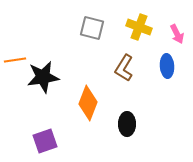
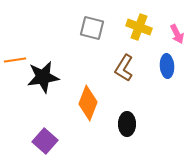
purple square: rotated 30 degrees counterclockwise
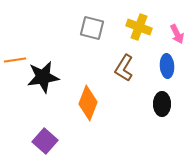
black ellipse: moved 35 px right, 20 px up
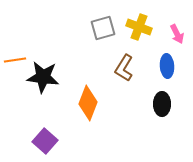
gray square: moved 11 px right; rotated 30 degrees counterclockwise
black star: rotated 16 degrees clockwise
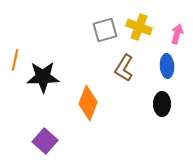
gray square: moved 2 px right, 2 px down
pink arrow: rotated 138 degrees counterclockwise
orange line: rotated 70 degrees counterclockwise
black star: rotated 8 degrees counterclockwise
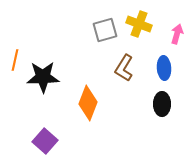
yellow cross: moved 3 px up
blue ellipse: moved 3 px left, 2 px down
